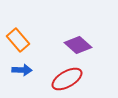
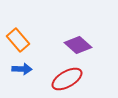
blue arrow: moved 1 px up
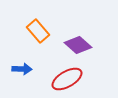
orange rectangle: moved 20 px right, 9 px up
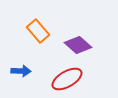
blue arrow: moved 1 px left, 2 px down
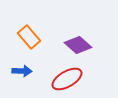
orange rectangle: moved 9 px left, 6 px down
blue arrow: moved 1 px right
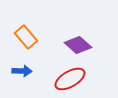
orange rectangle: moved 3 px left
red ellipse: moved 3 px right
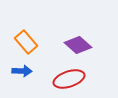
orange rectangle: moved 5 px down
red ellipse: moved 1 px left; rotated 12 degrees clockwise
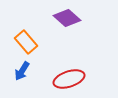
purple diamond: moved 11 px left, 27 px up
blue arrow: rotated 120 degrees clockwise
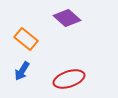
orange rectangle: moved 3 px up; rotated 10 degrees counterclockwise
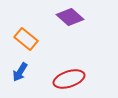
purple diamond: moved 3 px right, 1 px up
blue arrow: moved 2 px left, 1 px down
